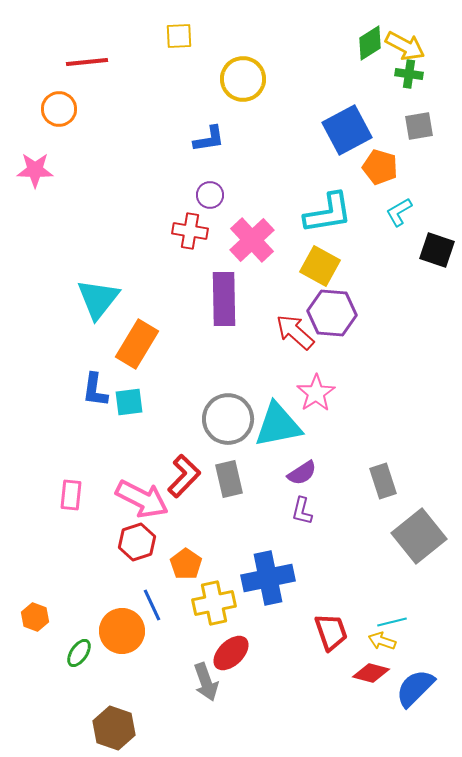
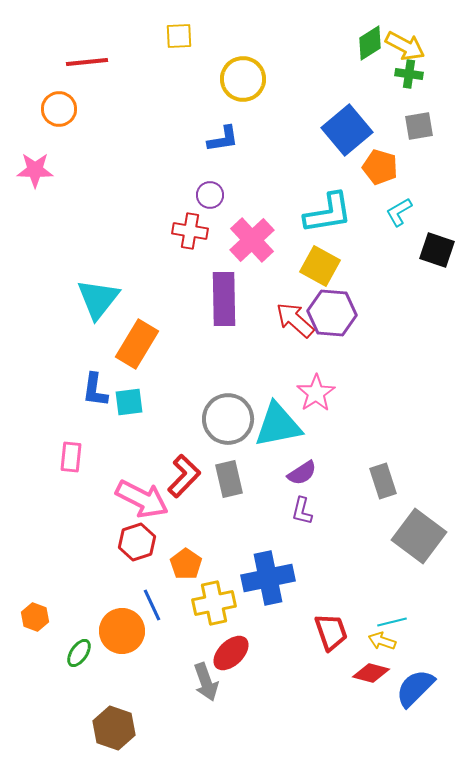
blue square at (347, 130): rotated 12 degrees counterclockwise
blue L-shape at (209, 139): moved 14 px right
red arrow at (295, 332): moved 12 px up
pink rectangle at (71, 495): moved 38 px up
gray square at (419, 536): rotated 14 degrees counterclockwise
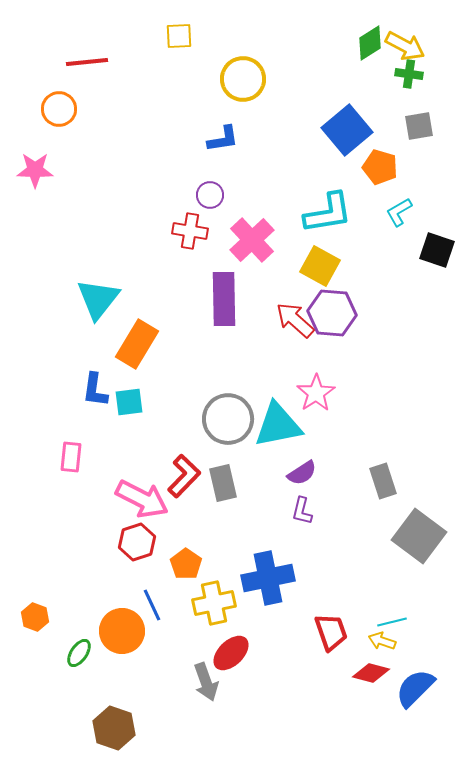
gray rectangle at (229, 479): moved 6 px left, 4 px down
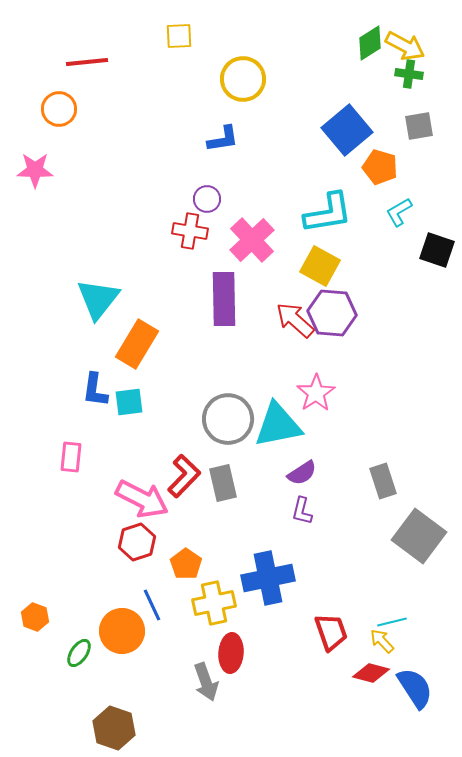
purple circle at (210, 195): moved 3 px left, 4 px down
yellow arrow at (382, 641): rotated 28 degrees clockwise
red ellipse at (231, 653): rotated 42 degrees counterclockwise
blue semicircle at (415, 688): rotated 102 degrees clockwise
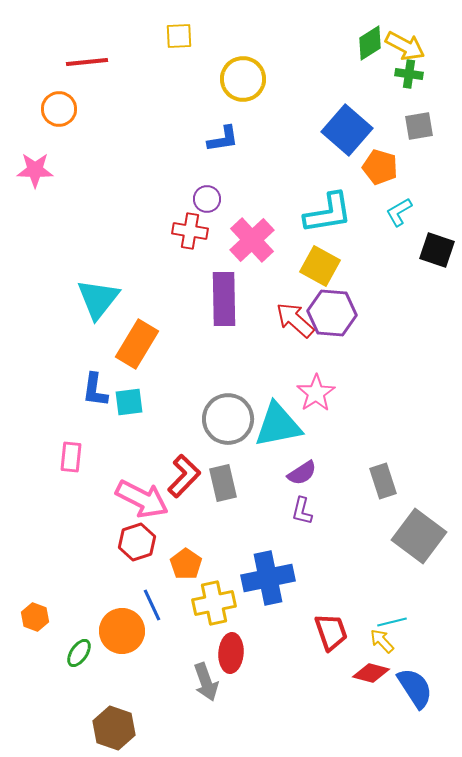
blue square at (347, 130): rotated 9 degrees counterclockwise
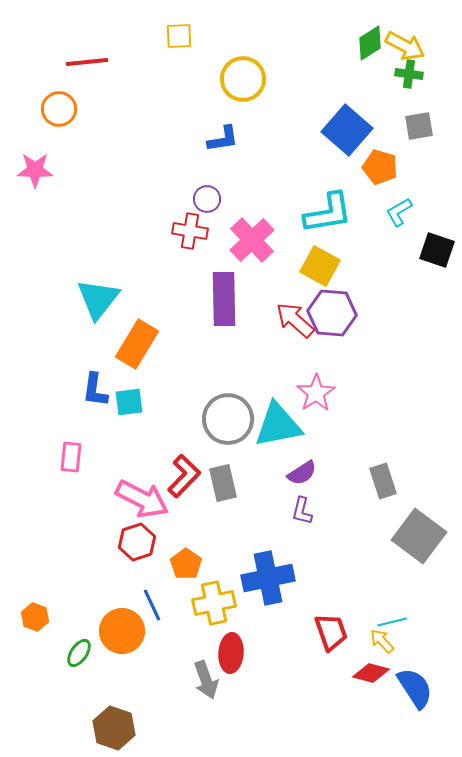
gray arrow at (206, 682): moved 2 px up
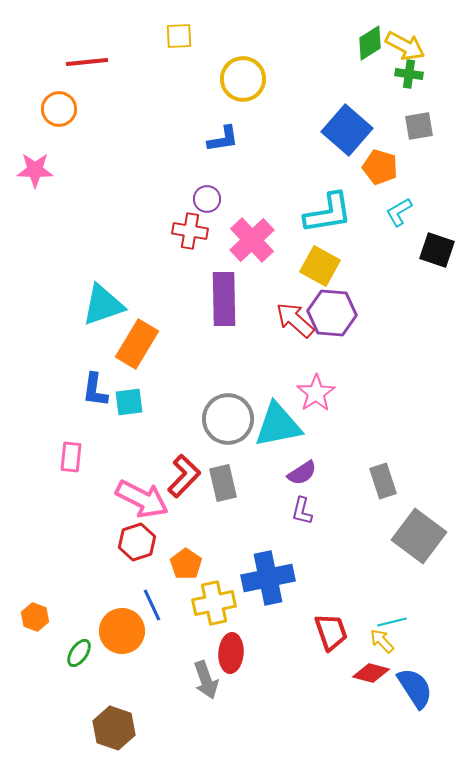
cyan triangle at (98, 299): moved 5 px right, 6 px down; rotated 33 degrees clockwise
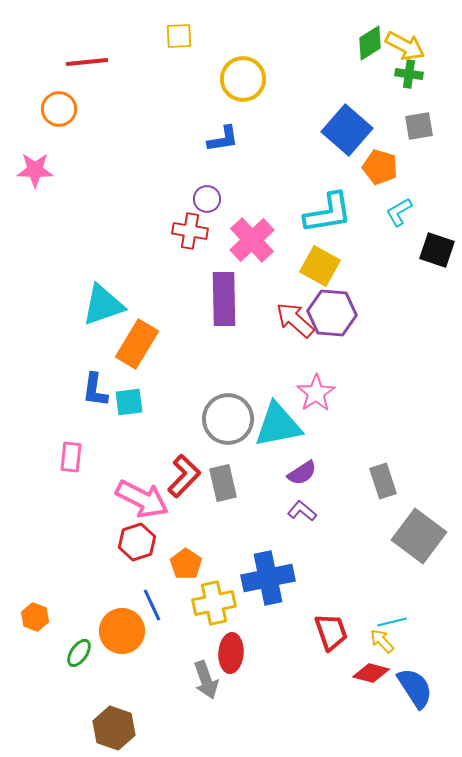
purple L-shape at (302, 511): rotated 116 degrees clockwise
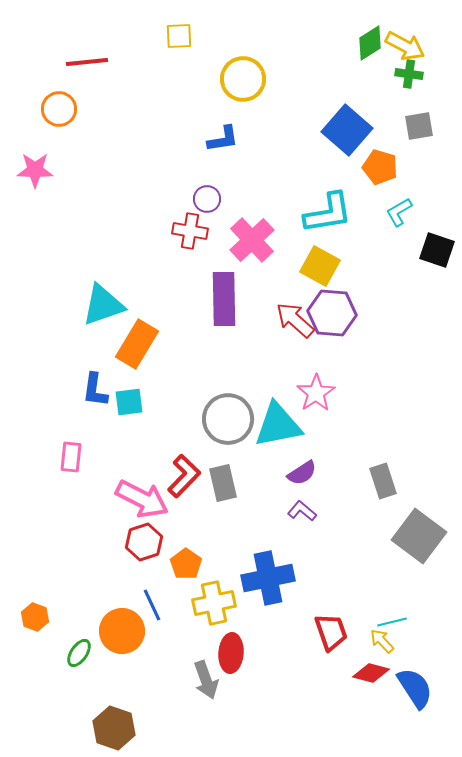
red hexagon at (137, 542): moved 7 px right
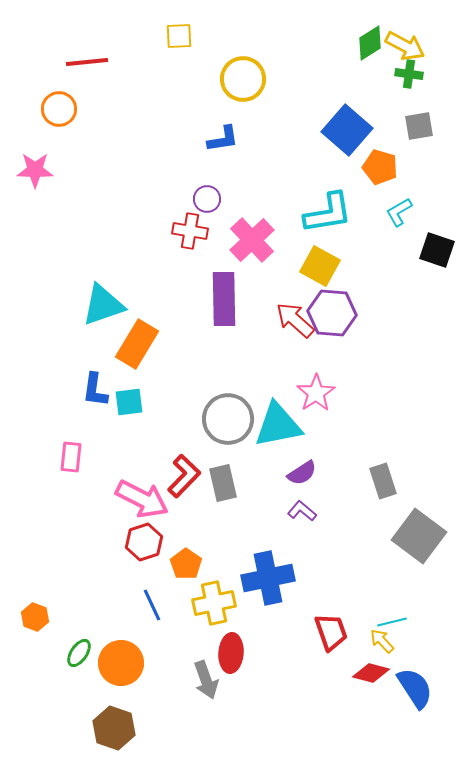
orange circle at (122, 631): moved 1 px left, 32 px down
